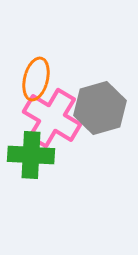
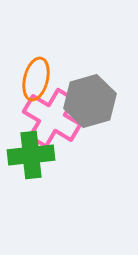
gray hexagon: moved 10 px left, 7 px up
green cross: rotated 9 degrees counterclockwise
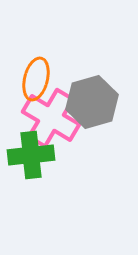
gray hexagon: moved 2 px right, 1 px down
pink cross: moved 1 px left
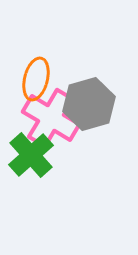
gray hexagon: moved 3 px left, 2 px down
green cross: rotated 36 degrees counterclockwise
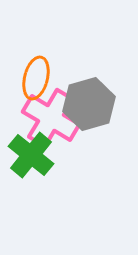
orange ellipse: moved 1 px up
green cross: rotated 9 degrees counterclockwise
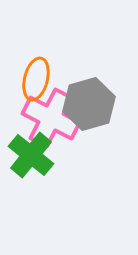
orange ellipse: moved 1 px down
pink cross: rotated 4 degrees counterclockwise
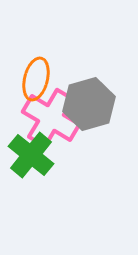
pink cross: rotated 4 degrees clockwise
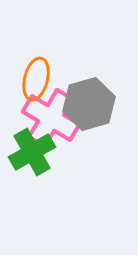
green cross: moved 1 px right, 3 px up; rotated 21 degrees clockwise
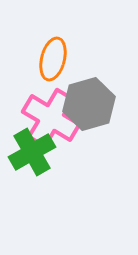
orange ellipse: moved 17 px right, 20 px up
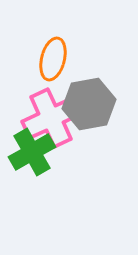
gray hexagon: rotated 6 degrees clockwise
pink cross: rotated 34 degrees clockwise
